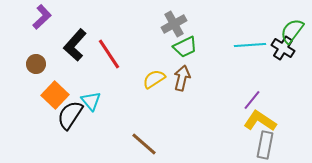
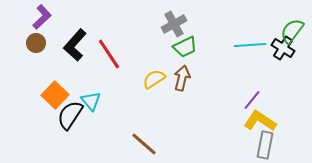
brown circle: moved 21 px up
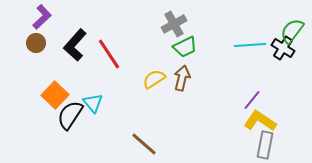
cyan triangle: moved 2 px right, 2 px down
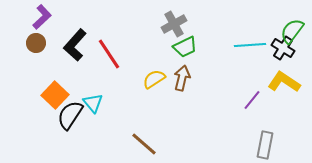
yellow L-shape: moved 24 px right, 39 px up
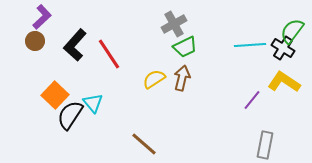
brown circle: moved 1 px left, 2 px up
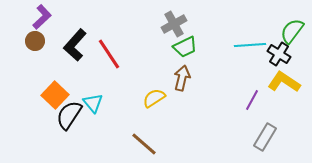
black cross: moved 4 px left, 6 px down
yellow semicircle: moved 19 px down
purple line: rotated 10 degrees counterclockwise
black semicircle: moved 1 px left
gray rectangle: moved 8 px up; rotated 20 degrees clockwise
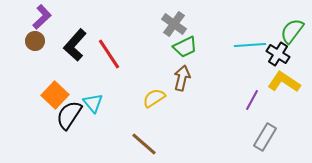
gray cross: rotated 25 degrees counterclockwise
black cross: moved 1 px left
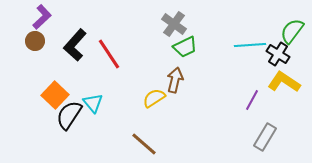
brown arrow: moved 7 px left, 2 px down
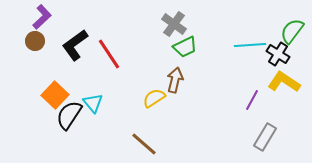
black L-shape: rotated 12 degrees clockwise
